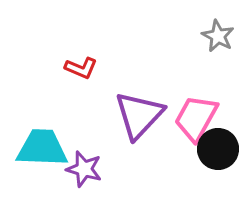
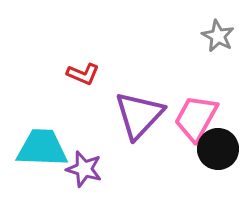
red L-shape: moved 2 px right, 6 px down
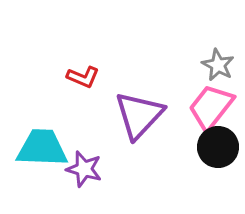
gray star: moved 29 px down
red L-shape: moved 3 px down
pink trapezoid: moved 15 px right, 11 px up; rotated 9 degrees clockwise
black circle: moved 2 px up
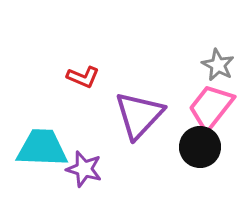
black circle: moved 18 px left
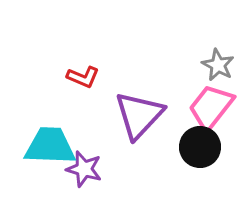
cyan trapezoid: moved 8 px right, 2 px up
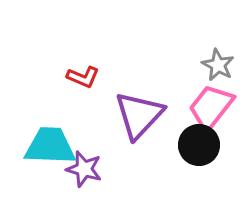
black circle: moved 1 px left, 2 px up
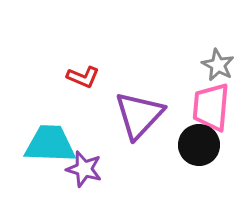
pink trapezoid: rotated 33 degrees counterclockwise
cyan trapezoid: moved 2 px up
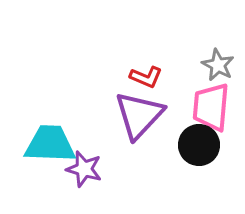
red L-shape: moved 63 px right
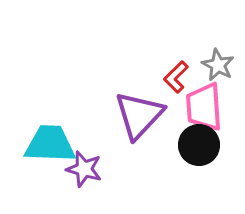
red L-shape: moved 30 px right; rotated 112 degrees clockwise
pink trapezoid: moved 7 px left; rotated 9 degrees counterclockwise
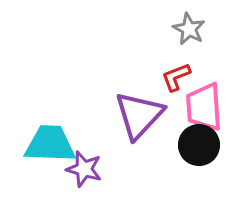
gray star: moved 29 px left, 36 px up
red L-shape: rotated 24 degrees clockwise
